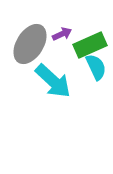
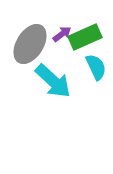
purple arrow: rotated 12 degrees counterclockwise
green rectangle: moved 5 px left, 8 px up
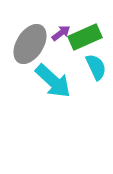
purple arrow: moved 1 px left, 1 px up
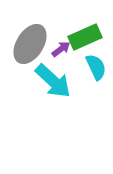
purple arrow: moved 16 px down
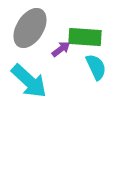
green rectangle: rotated 28 degrees clockwise
gray ellipse: moved 16 px up
cyan arrow: moved 24 px left
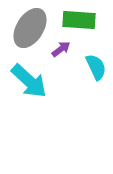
green rectangle: moved 6 px left, 17 px up
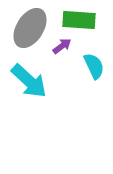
purple arrow: moved 1 px right, 3 px up
cyan semicircle: moved 2 px left, 1 px up
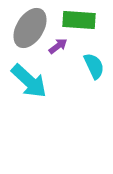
purple arrow: moved 4 px left
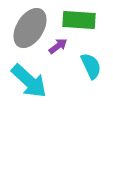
cyan semicircle: moved 3 px left
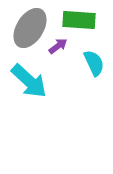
cyan semicircle: moved 3 px right, 3 px up
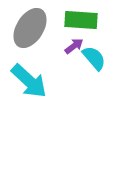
green rectangle: moved 2 px right
purple arrow: moved 16 px right
cyan semicircle: moved 5 px up; rotated 16 degrees counterclockwise
